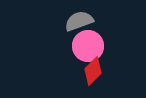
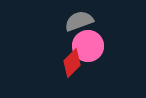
red diamond: moved 21 px left, 8 px up
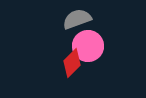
gray semicircle: moved 2 px left, 2 px up
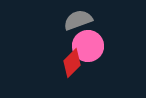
gray semicircle: moved 1 px right, 1 px down
